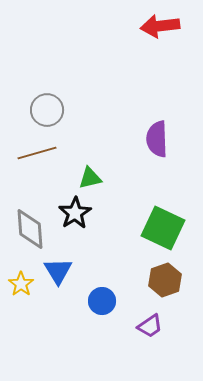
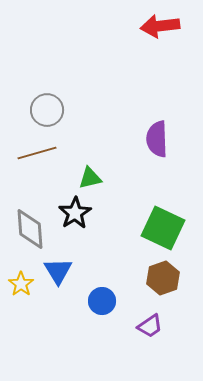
brown hexagon: moved 2 px left, 2 px up
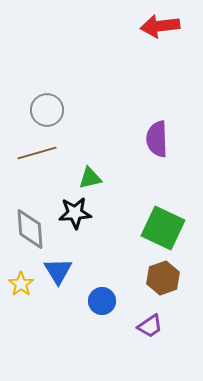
black star: rotated 28 degrees clockwise
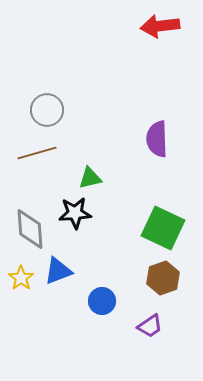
blue triangle: rotated 40 degrees clockwise
yellow star: moved 6 px up
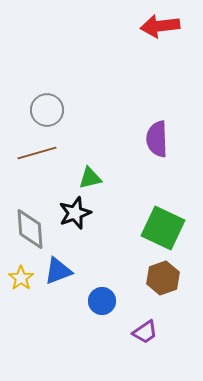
black star: rotated 16 degrees counterclockwise
purple trapezoid: moved 5 px left, 6 px down
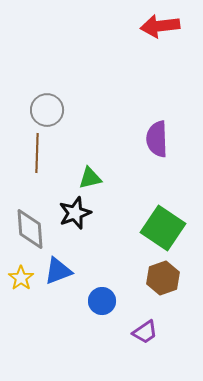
brown line: rotated 72 degrees counterclockwise
green square: rotated 9 degrees clockwise
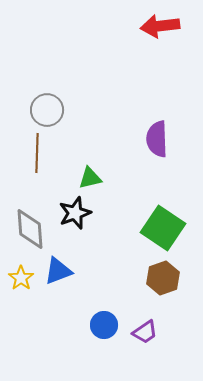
blue circle: moved 2 px right, 24 px down
